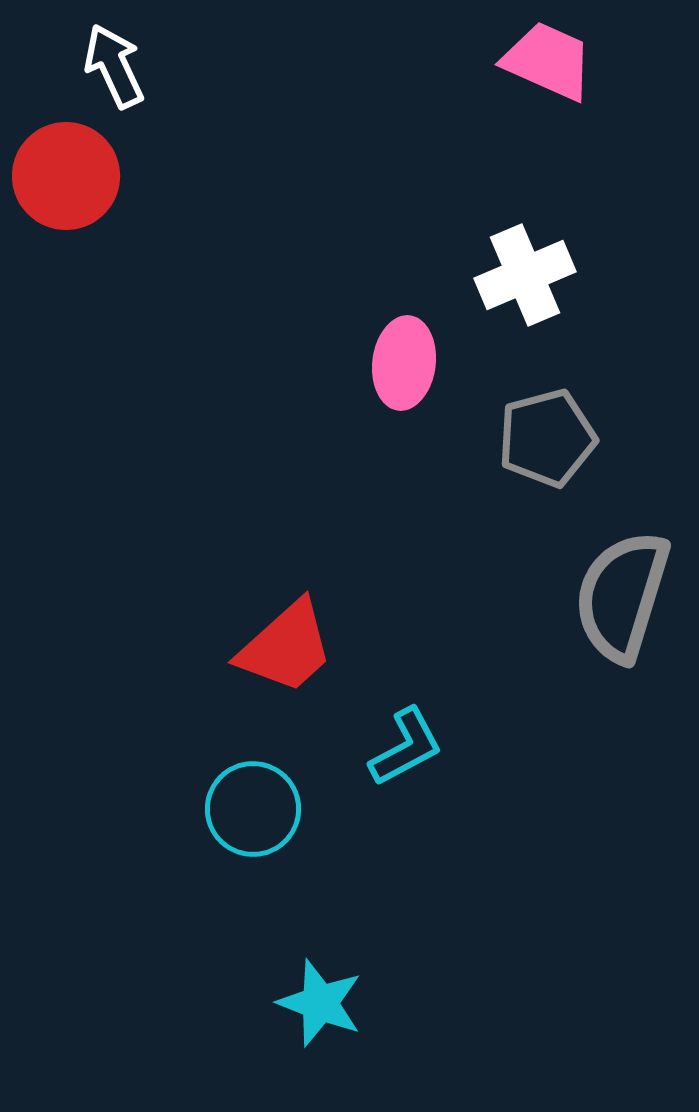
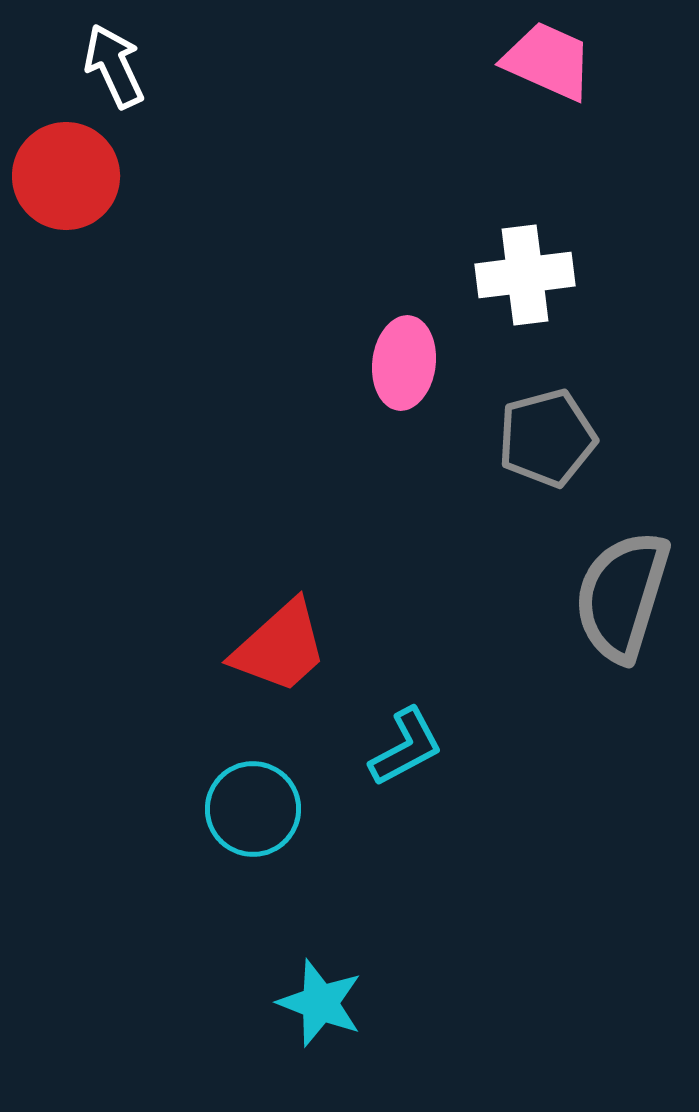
white cross: rotated 16 degrees clockwise
red trapezoid: moved 6 px left
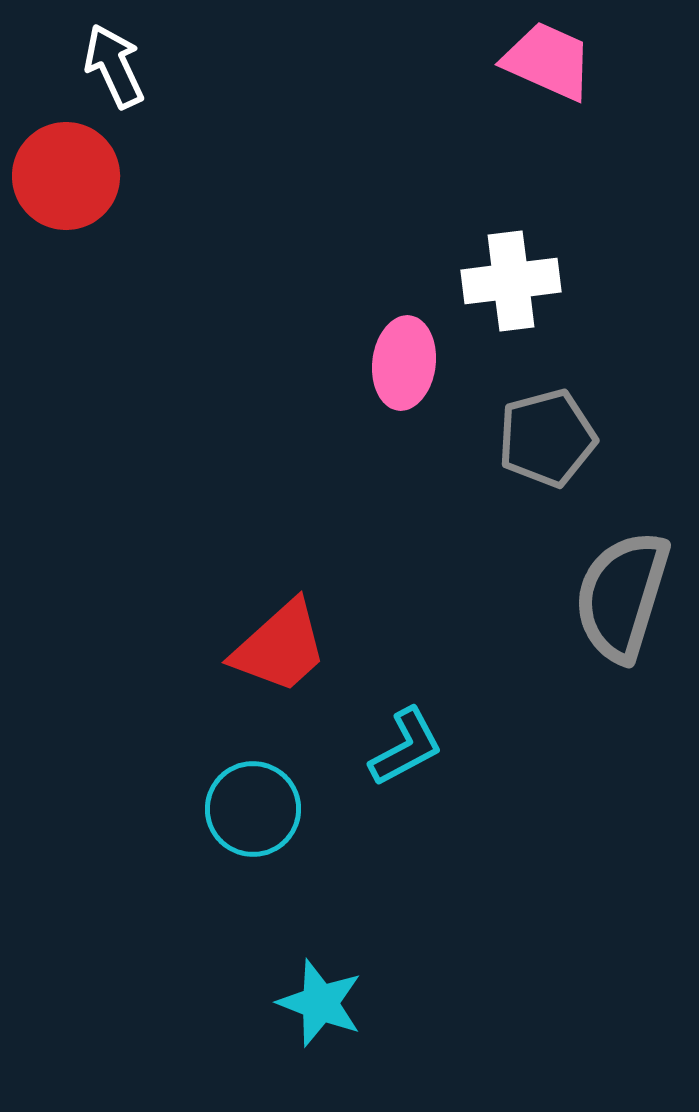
white cross: moved 14 px left, 6 px down
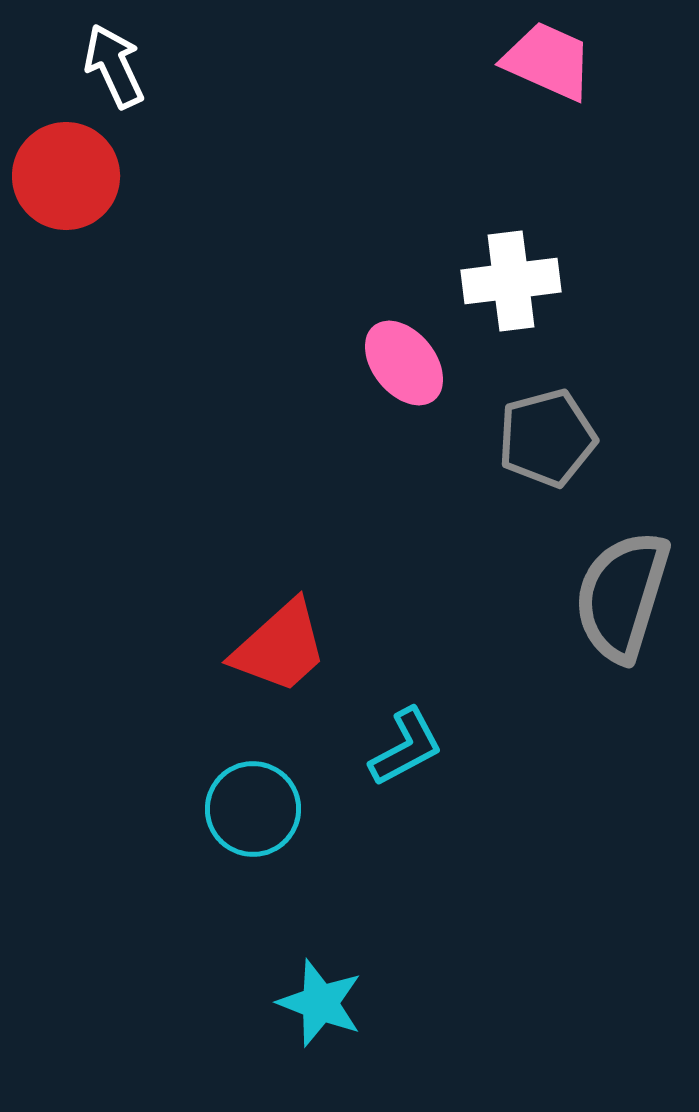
pink ellipse: rotated 46 degrees counterclockwise
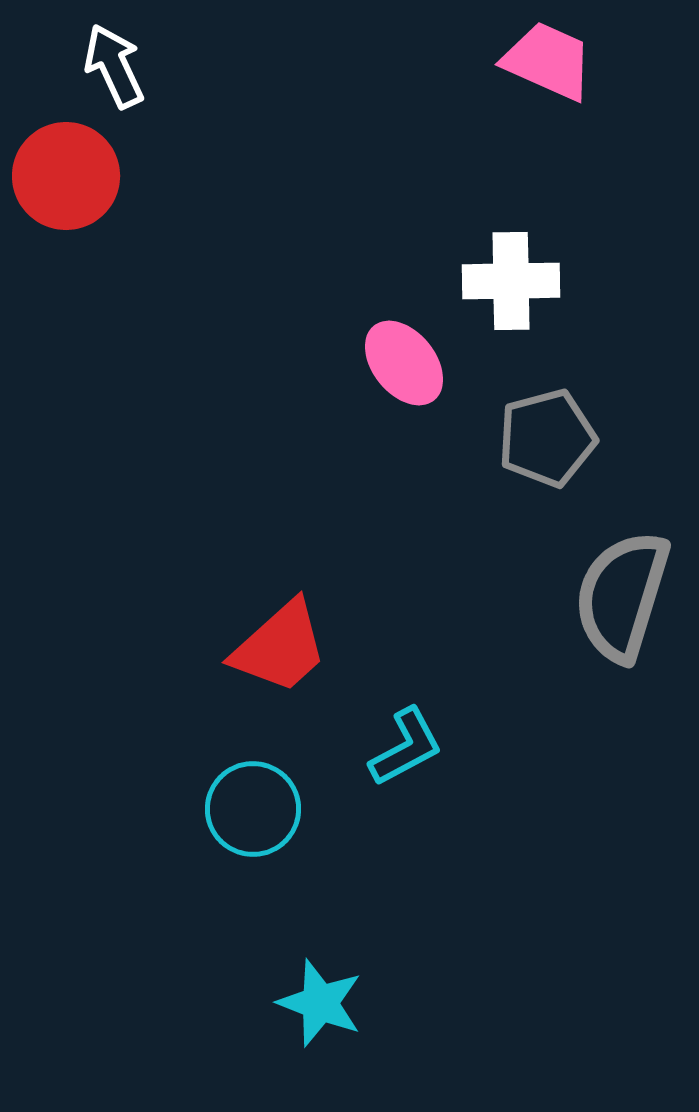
white cross: rotated 6 degrees clockwise
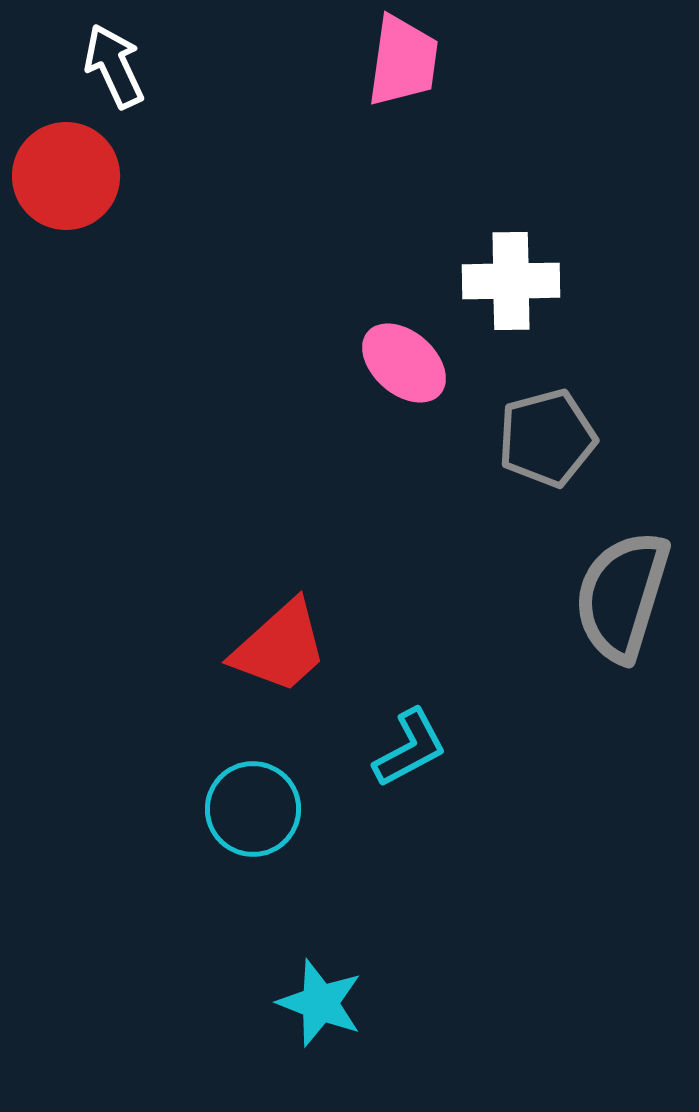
pink trapezoid: moved 145 px left; rotated 74 degrees clockwise
pink ellipse: rotated 10 degrees counterclockwise
cyan L-shape: moved 4 px right, 1 px down
